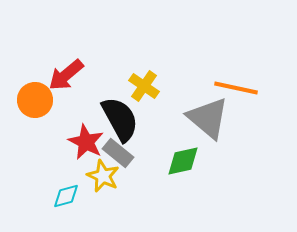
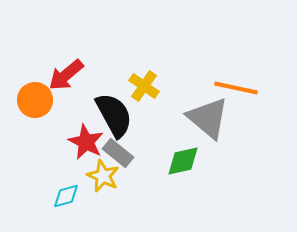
black semicircle: moved 6 px left, 4 px up
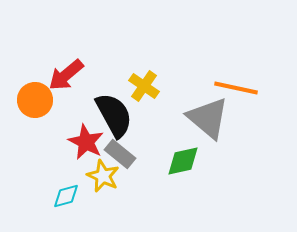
gray rectangle: moved 2 px right, 1 px down
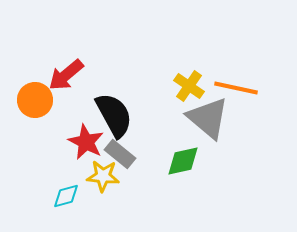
yellow cross: moved 45 px right
yellow star: rotated 20 degrees counterclockwise
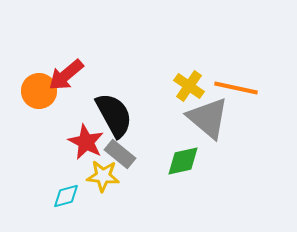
orange circle: moved 4 px right, 9 px up
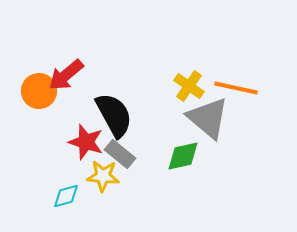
red star: rotated 9 degrees counterclockwise
green diamond: moved 5 px up
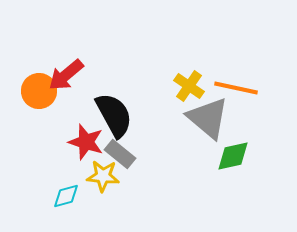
green diamond: moved 50 px right
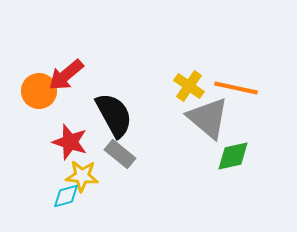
red star: moved 16 px left
yellow star: moved 21 px left
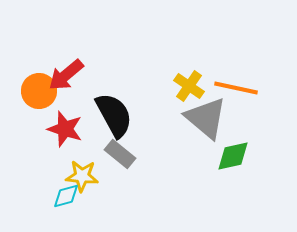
gray triangle: moved 2 px left
red star: moved 5 px left, 13 px up
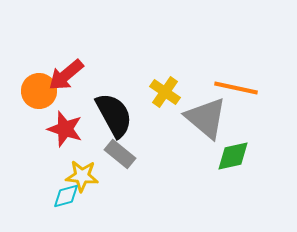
yellow cross: moved 24 px left, 6 px down
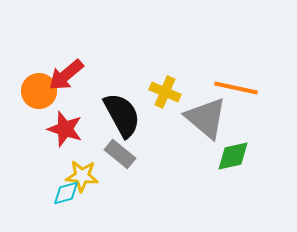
yellow cross: rotated 12 degrees counterclockwise
black semicircle: moved 8 px right
cyan diamond: moved 3 px up
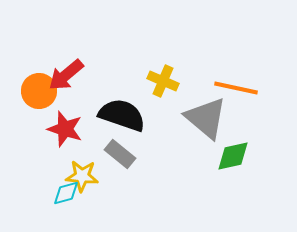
yellow cross: moved 2 px left, 11 px up
black semicircle: rotated 42 degrees counterclockwise
